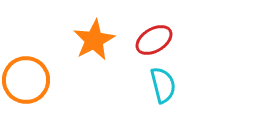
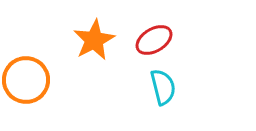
cyan semicircle: moved 2 px down
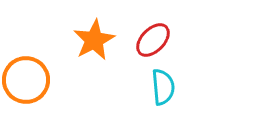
red ellipse: moved 1 px left; rotated 15 degrees counterclockwise
cyan semicircle: rotated 9 degrees clockwise
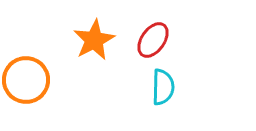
red ellipse: rotated 9 degrees counterclockwise
cyan semicircle: rotated 6 degrees clockwise
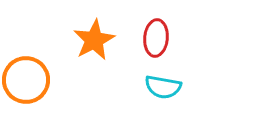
red ellipse: moved 3 px right, 2 px up; rotated 30 degrees counterclockwise
cyan semicircle: rotated 99 degrees clockwise
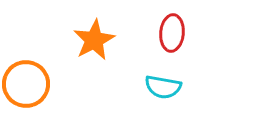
red ellipse: moved 16 px right, 5 px up
orange circle: moved 4 px down
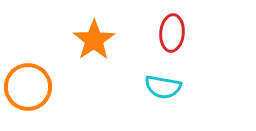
orange star: rotated 6 degrees counterclockwise
orange circle: moved 2 px right, 3 px down
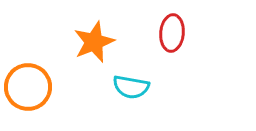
orange star: moved 2 px down; rotated 12 degrees clockwise
cyan semicircle: moved 32 px left
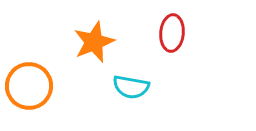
orange circle: moved 1 px right, 1 px up
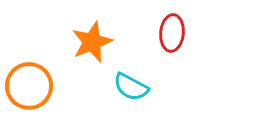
orange star: moved 2 px left
cyan semicircle: rotated 18 degrees clockwise
